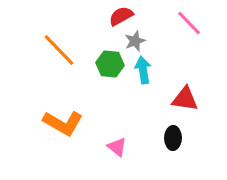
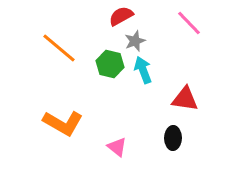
orange line: moved 2 px up; rotated 6 degrees counterclockwise
green hexagon: rotated 8 degrees clockwise
cyan arrow: rotated 12 degrees counterclockwise
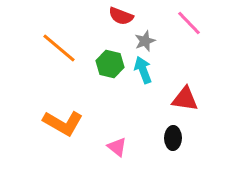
red semicircle: rotated 130 degrees counterclockwise
gray star: moved 10 px right
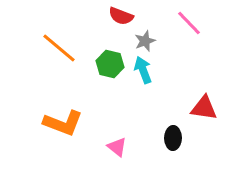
red triangle: moved 19 px right, 9 px down
orange L-shape: rotated 9 degrees counterclockwise
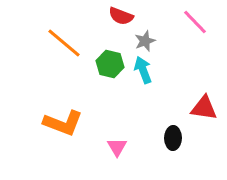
pink line: moved 6 px right, 1 px up
orange line: moved 5 px right, 5 px up
pink triangle: rotated 20 degrees clockwise
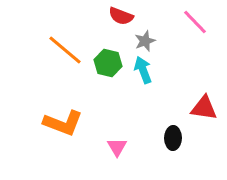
orange line: moved 1 px right, 7 px down
green hexagon: moved 2 px left, 1 px up
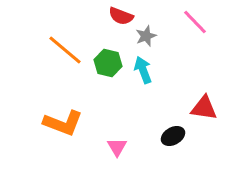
gray star: moved 1 px right, 5 px up
black ellipse: moved 2 px up; rotated 60 degrees clockwise
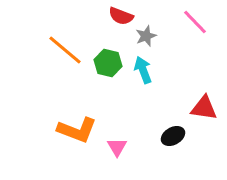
orange L-shape: moved 14 px right, 7 px down
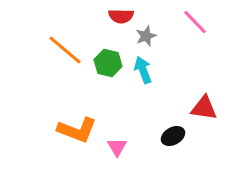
red semicircle: rotated 20 degrees counterclockwise
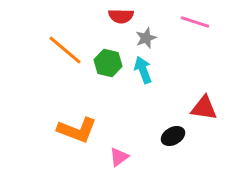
pink line: rotated 28 degrees counterclockwise
gray star: moved 2 px down
pink triangle: moved 2 px right, 10 px down; rotated 25 degrees clockwise
